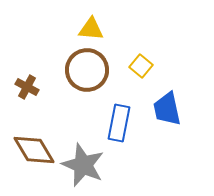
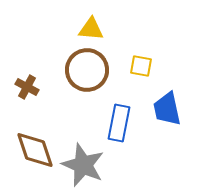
yellow square: rotated 30 degrees counterclockwise
brown diamond: moved 1 px right; rotated 12 degrees clockwise
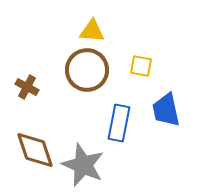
yellow triangle: moved 1 px right, 2 px down
blue trapezoid: moved 1 px left, 1 px down
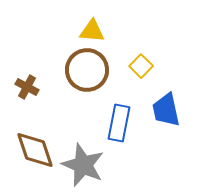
yellow square: rotated 35 degrees clockwise
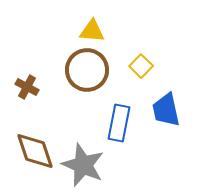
brown diamond: moved 1 px down
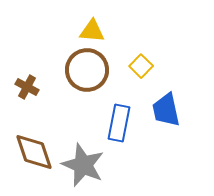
brown diamond: moved 1 px left, 1 px down
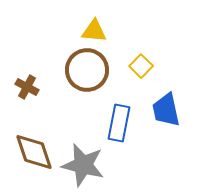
yellow triangle: moved 2 px right
gray star: rotated 9 degrees counterclockwise
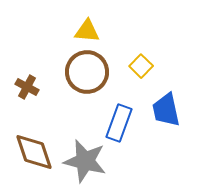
yellow triangle: moved 7 px left
brown circle: moved 2 px down
blue rectangle: rotated 9 degrees clockwise
gray star: moved 2 px right, 4 px up
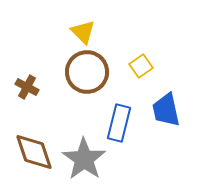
yellow triangle: moved 4 px left, 1 px down; rotated 40 degrees clockwise
yellow square: rotated 10 degrees clockwise
blue rectangle: rotated 6 degrees counterclockwise
gray star: moved 1 px left, 2 px up; rotated 21 degrees clockwise
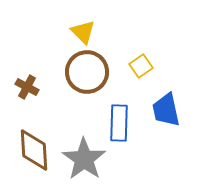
blue rectangle: rotated 12 degrees counterclockwise
brown diamond: moved 2 px up; rotated 15 degrees clockwise
